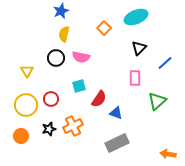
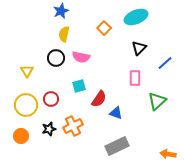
gray rectangle: moved 3 px down
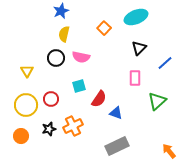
orange arrow: moved 1 px right, 3 px up; rotated 42 degrees clockwise
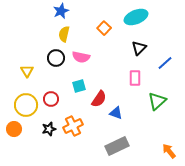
orange circle: moved 7 px left, 7 px up
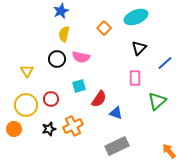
black circle: moved 1 px right, 1 px down
